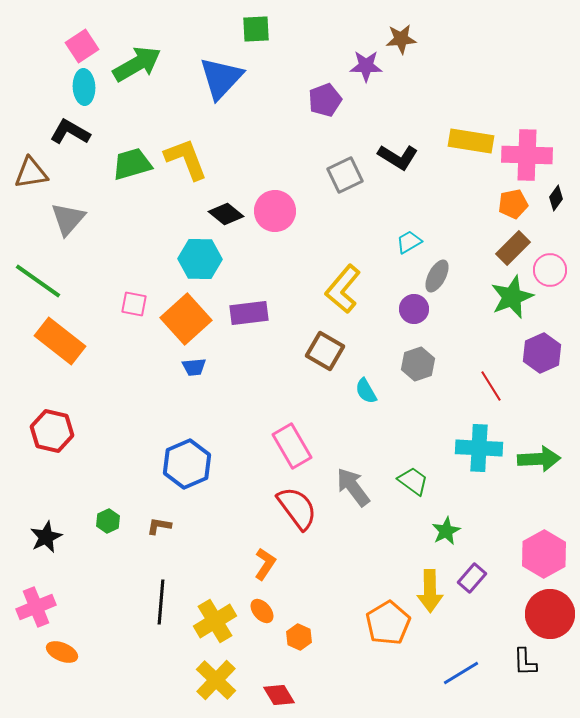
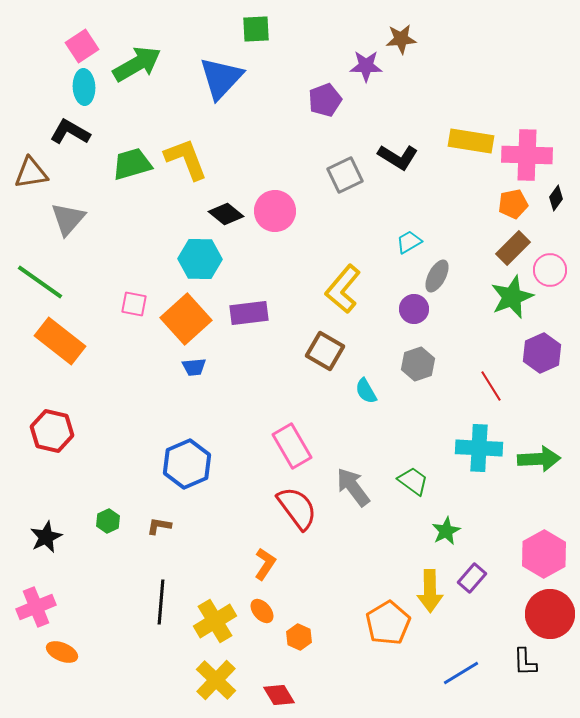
green line at (38, 281): moved 2 px right, 1 px down
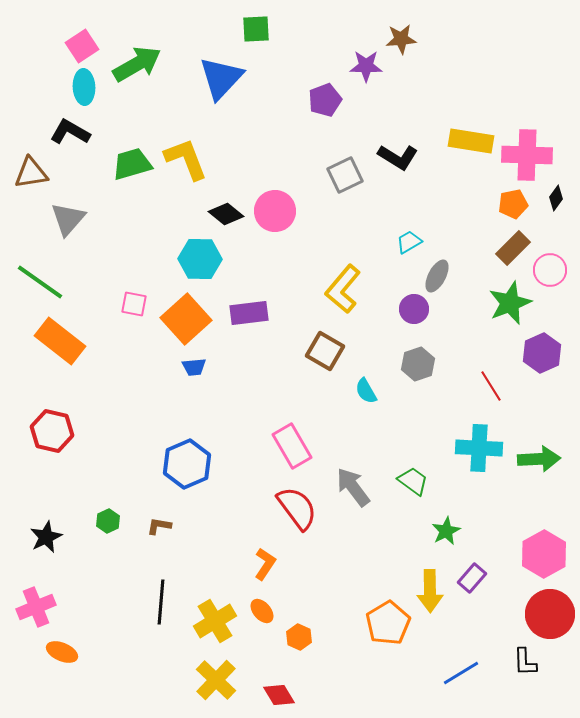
green star at (512, 297): moved 2 px left, 6 px down
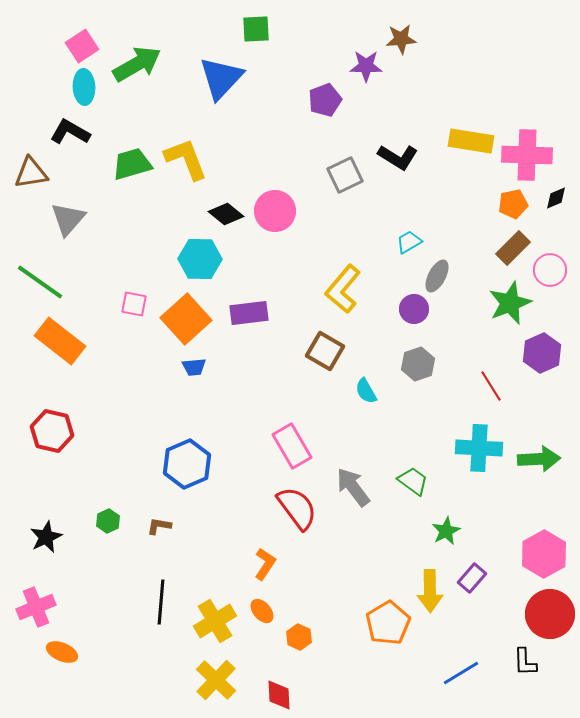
black diamond at (556, 198): rotated 30 degrees clockwise
red diamond at (279, 695): rotated 28 degrees clockwise
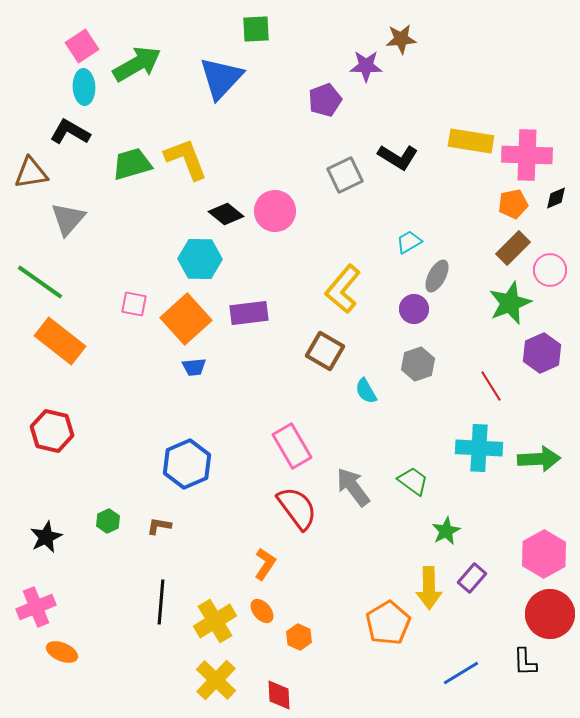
yellow arrow at (430, 591): moved 1 px left, 3 px up
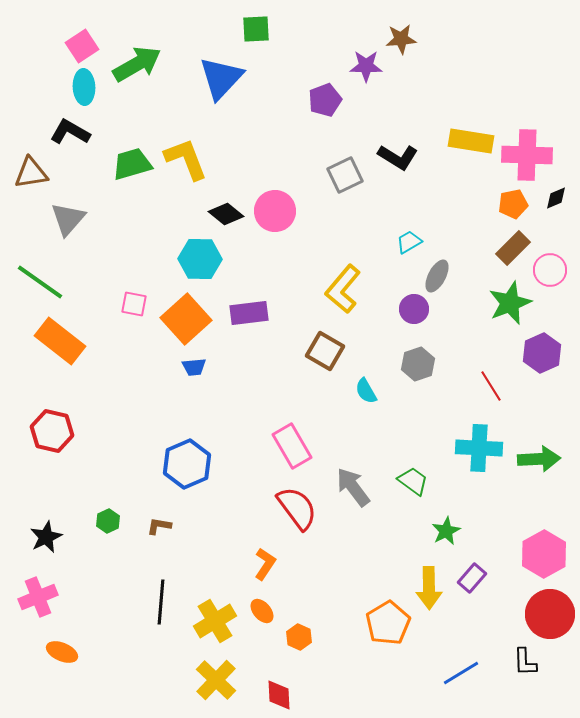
pink cross at (36, 607): moved 2 px right, 10 px up
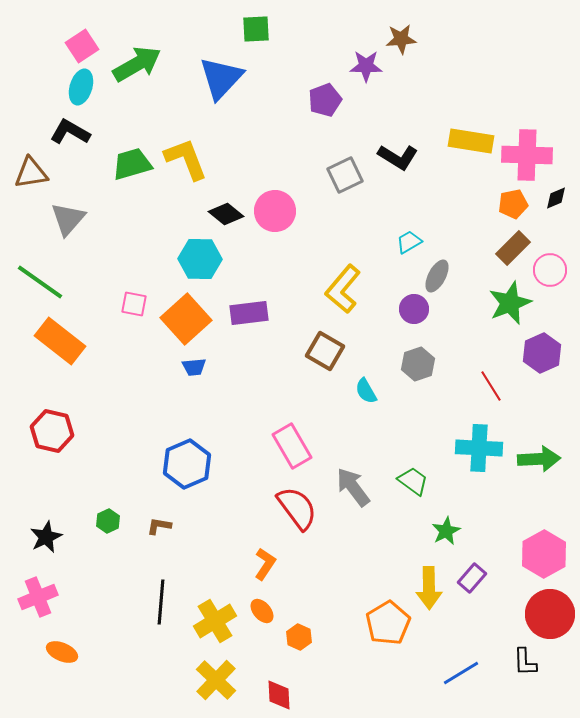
cyan ellipse at (84, 87): moved 3 px left; rotated 20 degrees clockwise
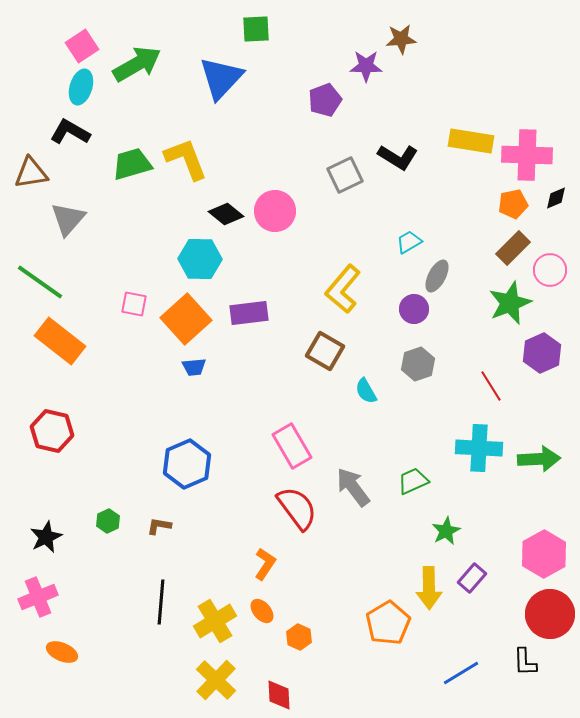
green trapezoid at (413, 481): rotated 60 degrees counterclockwise
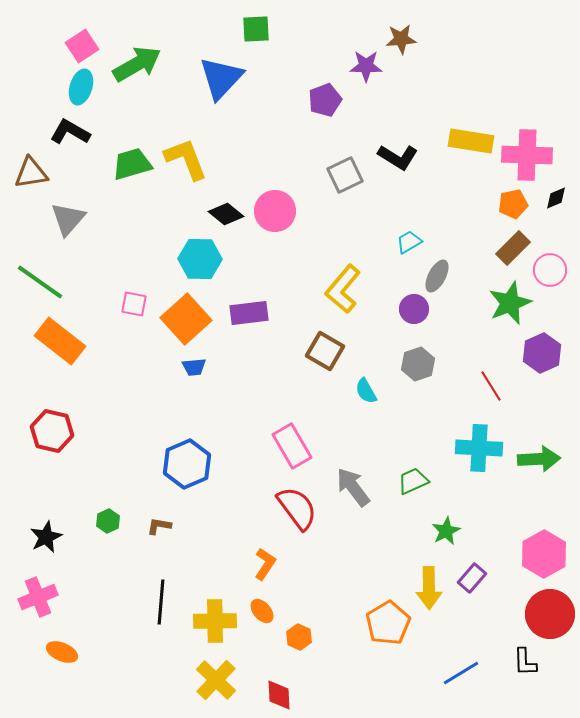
yellow cross at (215, 621): rotated 30 degrees clockwise
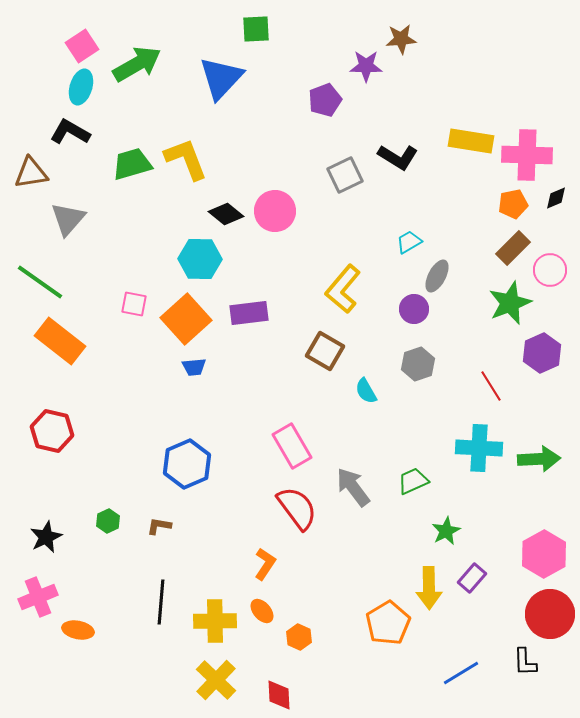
orange ellipse at (62, 652): moved 16 px right, 22 px up; rotated 12 degrees counterclockwise
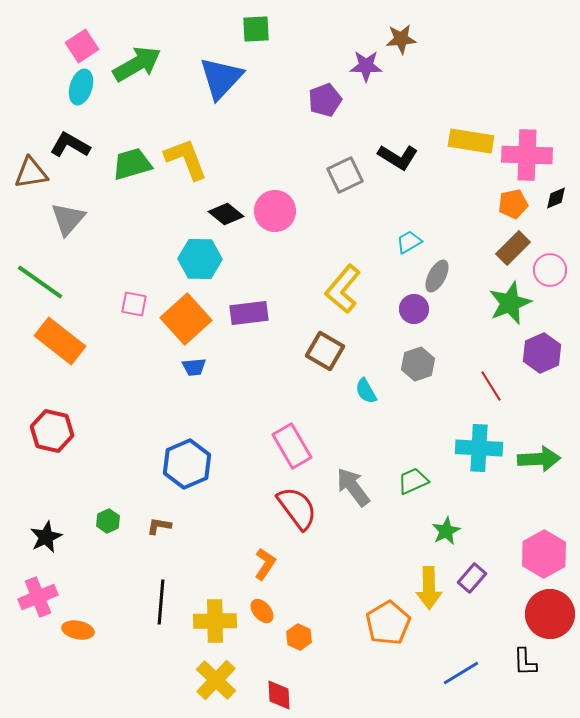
black L-shape at (70, 132): moved 13 px down
